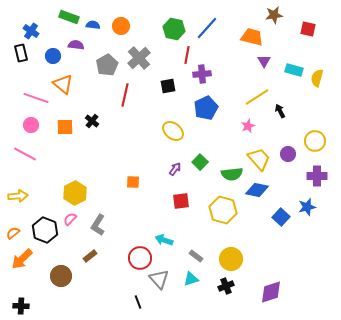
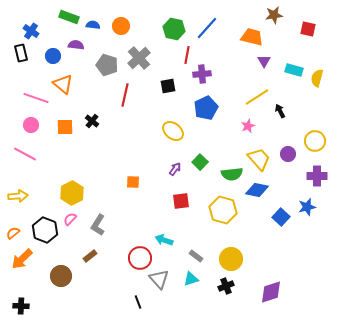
gray pentagon at (107, 65): rotated 25 degrees counterclockwise
yellow hexagon at (75, 193): moved 3 px left
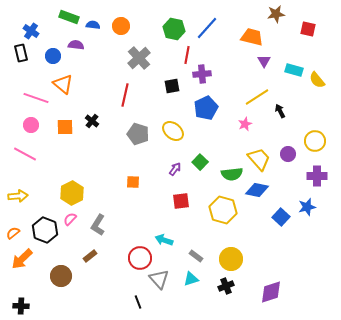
brown star at (274, 15): moved 2 px right, 1 px up
gray pentagon at (107, 65): moved 31 px right, 69 px down
yellow semicircle at (317, 78): moved 2 px down; rotated 54 degrees counterclockwise
black square at (168, 86): moved 4 px right
pink star at (248, 126): moved 3 px left, 2 px up
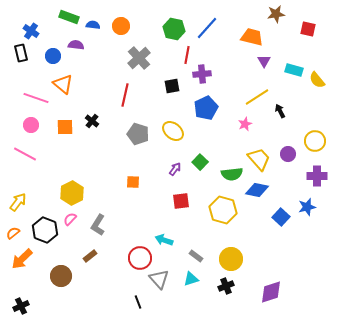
yellow arrow at (18, 196): moved 6 px down; rotated 48 degrees counterclockwise
black cross at (21, 306): rotated 28 degrees counterclockwise
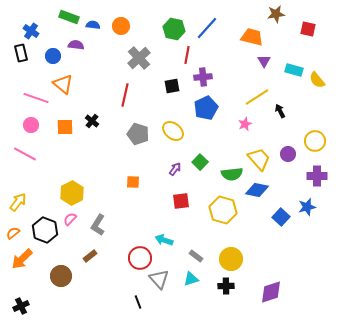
purple cross at (202, 74): moved 1 px right, 3 px down
black cross at (226, 286): rotated 21 degrees clockwise
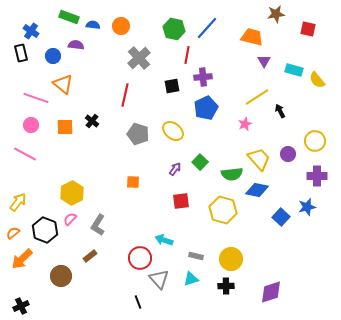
gray rectangle at (196, 256): rotated 24 degrees counterclockwise
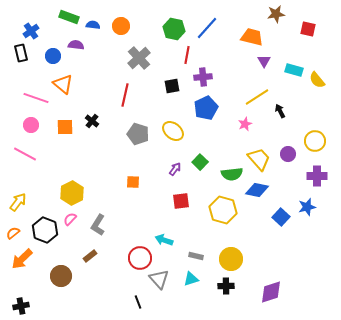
blue cross at (31, 31): rotated 21 degrees clockwise
black cross at (21, 306): rotated 14 degrees clockwise
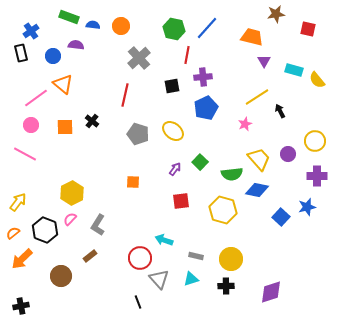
pink line at (36, 98): rotated 55 degrees counterclockwise
